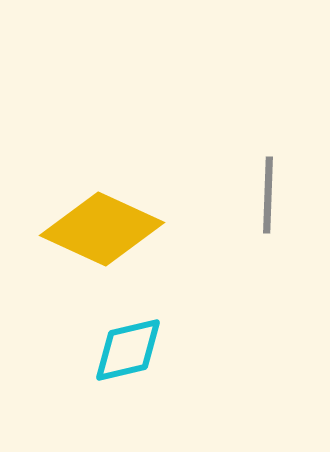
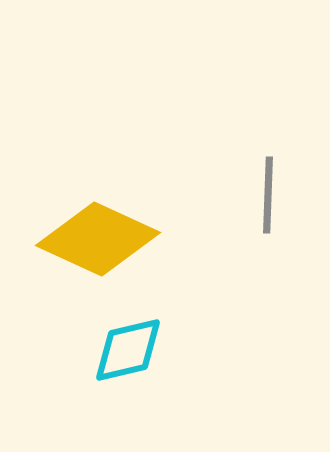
yellow diamond: moved 4 px left, 10 px down
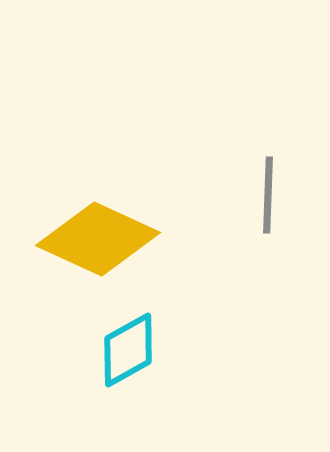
cyan diamond: rotated 16 degrees counterclockwise
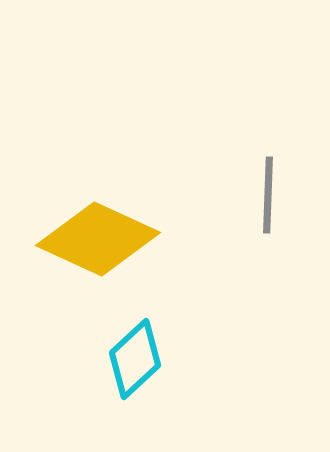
cyan diamond: moved 7 px right, 9 px down; rotated 14 degrees counterclockwise
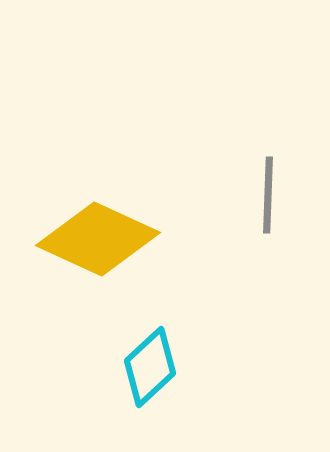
cyan diamond: moved 15 px right, 8 px down
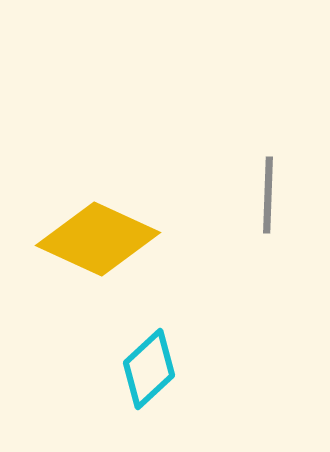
cyan diamond: moved 1 px left, 2 px down
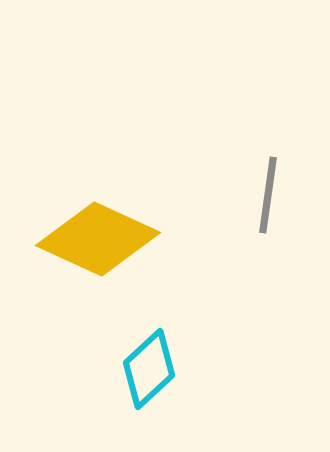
gray line: rotated 6 degrees clockwise
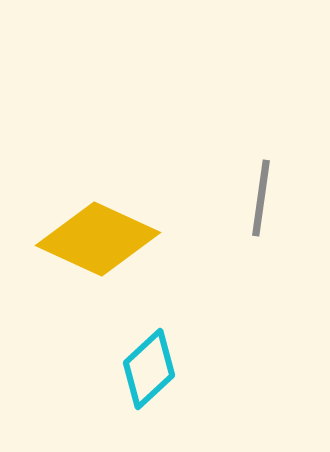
gray line: moved 7 px left, 3 px down
